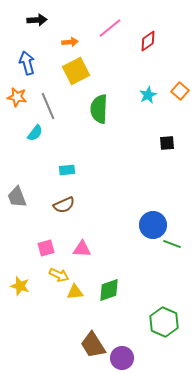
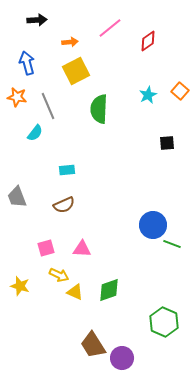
yellow triangle: rotated 30 degrees clockwise
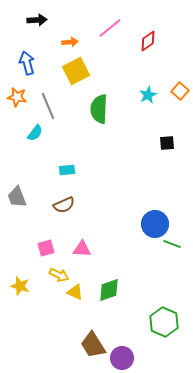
blue circle: moved 2 px right, 1 px up
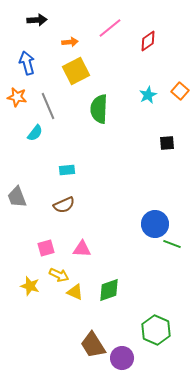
yellow star: moved 10 px right
green hexagon: moved 8 px left, 8 px down
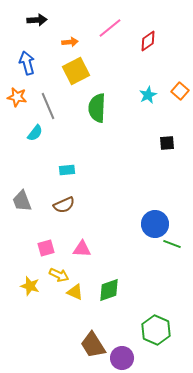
green semicircle: moved 2 px left, 1 px up
gray trapezoid: moved 5 px right, 4 px down
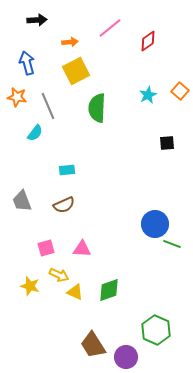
purple circle: moved 4 px right, 1 px up
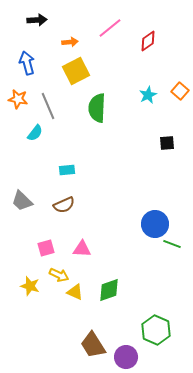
orange star: moved 1 px right, 2 px down
gray trapezoid: rotated 25 degrees counterclockwise
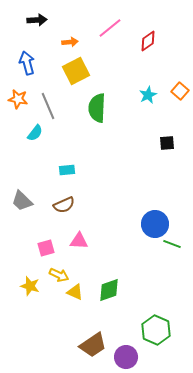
pink triangle: moved 3 px left, 8 px up
brown trapezoid: rotated 92 degrees counterclockwise
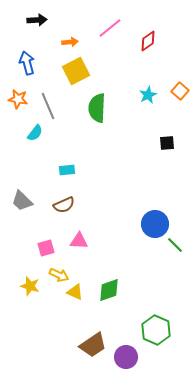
green line: moved 3 px right, 1 px down; rotated 24 degrees clockwise
